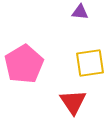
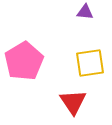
purple triangle: moved 5 px right
pink pentagon: moved 3 px up
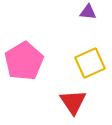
purple triangle: moved 3 px right
yellow square: rotated 16 degrees counterclockwise
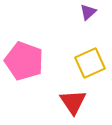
purple triangle: rotated 48 degrees counterclockwise
pink pentagon: rotated 21 degrees counterclockwise
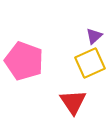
purple triangle: moved 6 px right, 24 px down
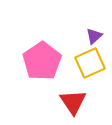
pink pentagon: moved 18 px right; rotated 18 degrees clockwise
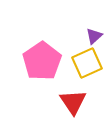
yellow square: moved 3 px left
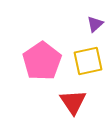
purple triangle: moved 1 px right, 12 px up
yellow square: moved 1 px right, 2 px up; rotated 12 degrees clockwise
